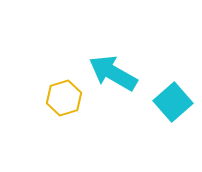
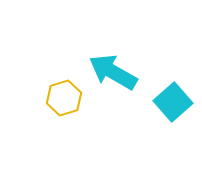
cyan arrow: moved 1 px up
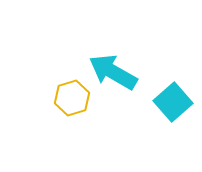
yellow hexagon: moved 8 px right
